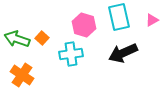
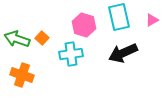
orange cross: rotated 15 degrees counterclockwise
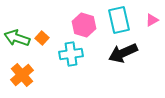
cyan rectangle: moved 3 px down
green arrow: moved 1 px up
orange cross: rotated 30 degrees clockwise
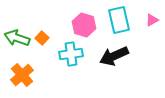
black arrow: moved 9 px left, 3 px down
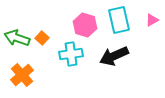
pink hexagon: moved 1 px right
